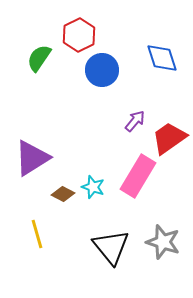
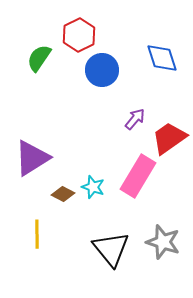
purple arrow: moved 2 px up
yellow line: rotated 16 degrees clockwise
black triangle: moved 2 px down
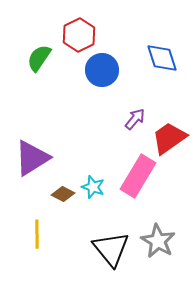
gray star: moved 5 px left, 1 px up; rotated 12 degrees clockwise
